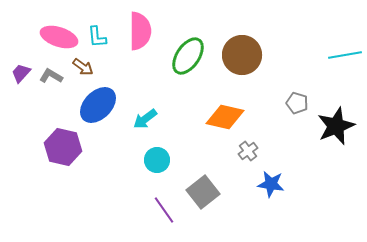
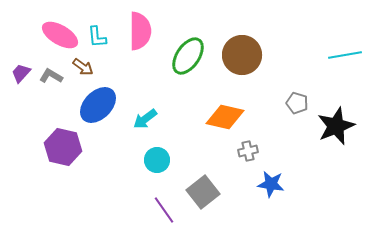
pink ellipse: moved 1 px right, 2 px up; rotated 12 degrees clockwise
gray cross: rotated 24 degrees clockwise
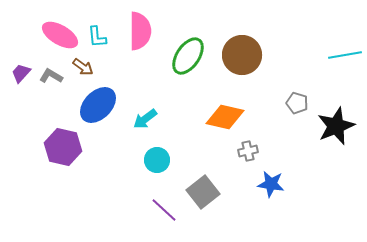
purple line: rotated 12 degrees counterclockwise
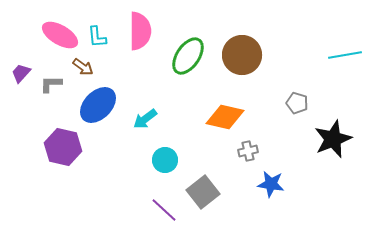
gray L-shape: moved 8 px down; rotated 30 degrees counterclockwise
black star: moved 3 px left, 13 px down
cyan circle: moved 8 px right
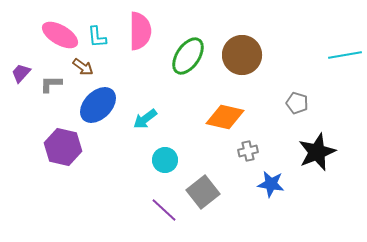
black star: moved 16 px left, 13 px down
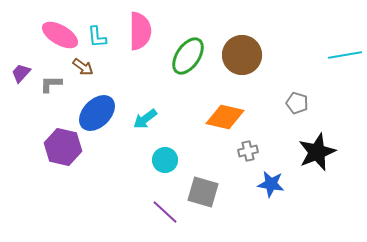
blue ellipse: moved 1 px left, 8 px down
gray square: rotated 36 degrees counterclockwise
purple line: moved 1 px right, 2 px down
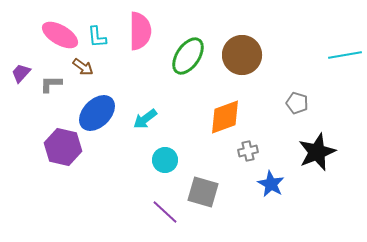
orange diamond: rotated 33 degrees counterclockwise
blue star: rotated 20 degrees clockwise
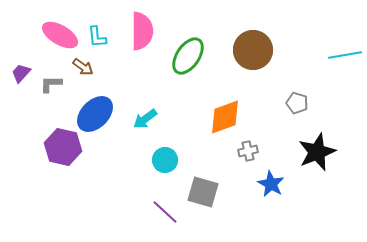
pink semicircle: moved 2 px right
brown circle: moved 11 px right, 5 px up
blue ellipse: moved 2 px left, 1 px down
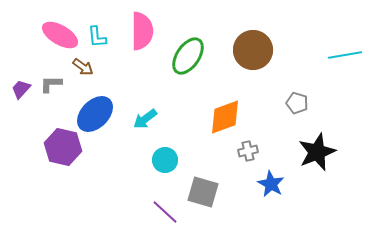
purple trapezoid: moved 16 px down
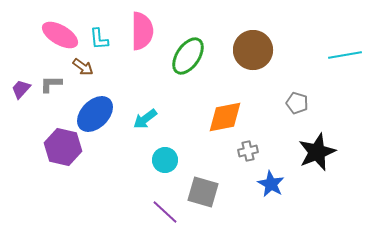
cyan L-shape: moved 2 px right, 2 px down
orange diamond: rotated 9 degrees clockwise
